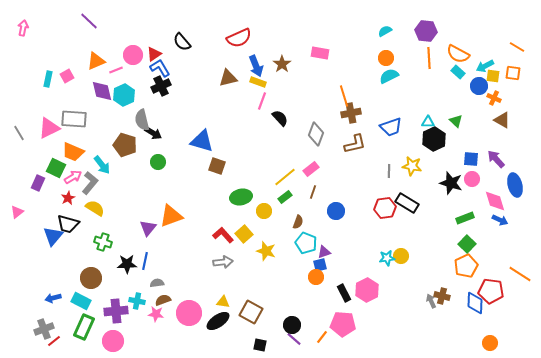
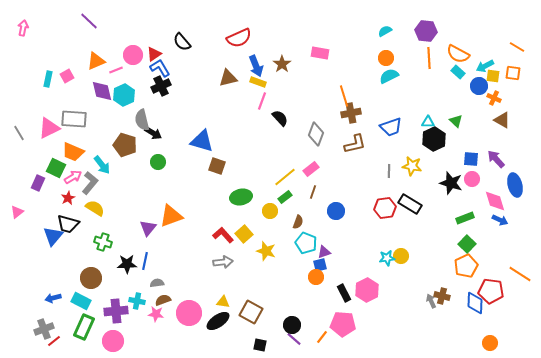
black rectangle at (407, 203): moved 3 px right, 1 px down
yellow circle at (264, 211): moved 6 px right
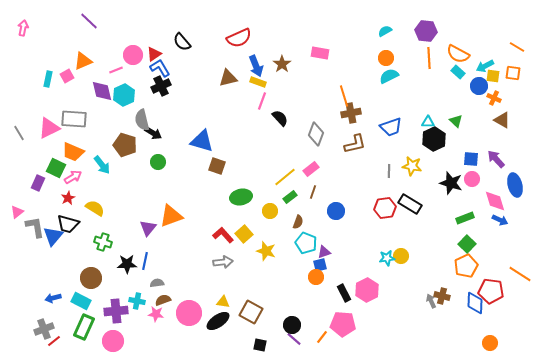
orange triangle at (96, 61): moved 13 px left
gray L-shape at (90, 183): moved 55 px left, 44 px down; rotated 50 degrees counterclockwise
green rectangle at (285, 197): moved 5 px right
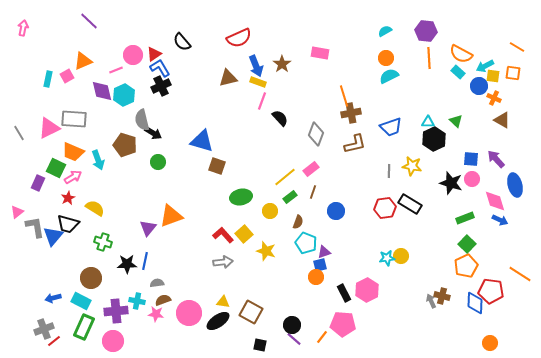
orange semicircle at (458, 54): moved 3 px right
cyan arrow at (102, 165): moved 4 px left, 5 px up; rotated 18 degrees clockwise
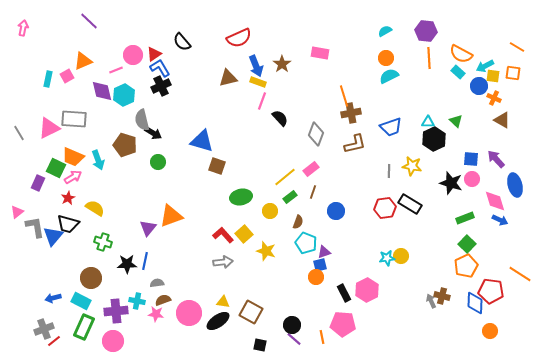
orange trapezoid at (73, 152): moved 5 px down
orange line at (322, 337): rotated 48 degrees counterclockwise
orange circle at (490, 343): moved 12 px up
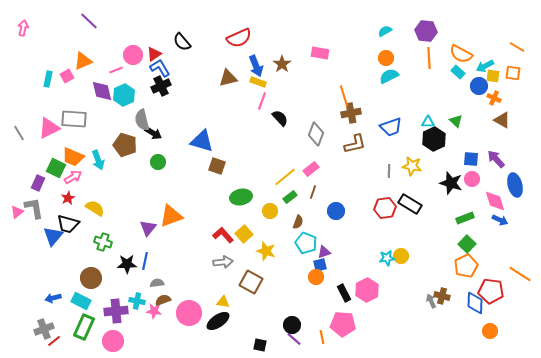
gray L-shape at (35, 227): moved 1 px left, 19 px up
brown square at (251, 312): moved 30 px up
pink star at (156, 314): moved 2 px left, 3 px up
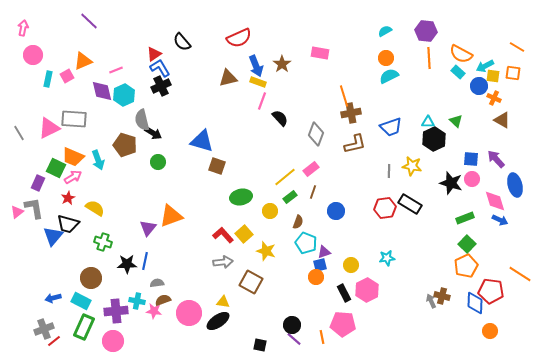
pink circle at (133, 55): moved 100 px left
yellow circle at (401, 256): moved 50 px left, 9 px down
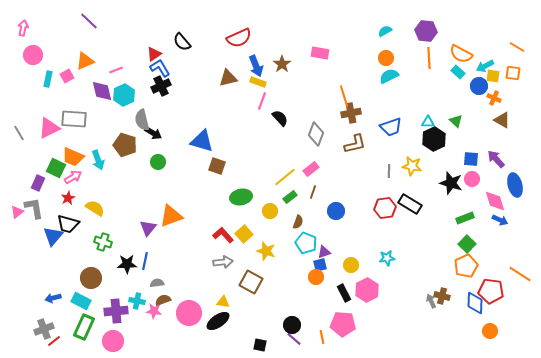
orange triangle at (83, 61): moved 2 px right
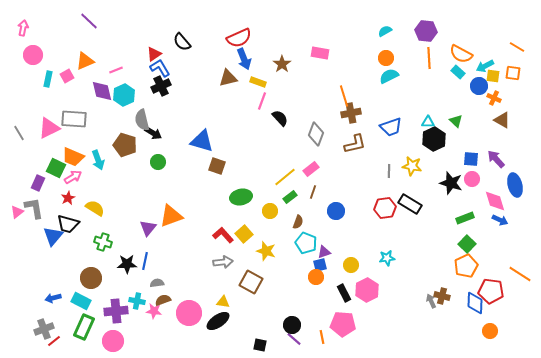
blue arrow at (256, 66): moved 12 px left, 7 px up
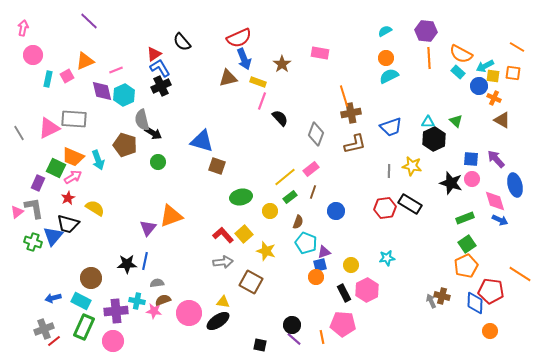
green cross at (103, 242): moved 70 px left
green square at (467, 244): rotated 12 degrees clockwise
